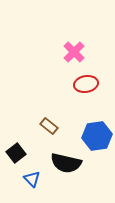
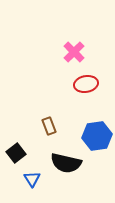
brown rectangle: rotated 30 degrees clockwise
blue triangle: rotated 12 degrees clockwise
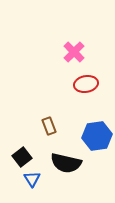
black square: moved 6 px right, 4 px down
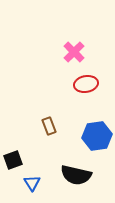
black square: moved 9 px left, 3 px down; rotated 18 degrees clockwise
black semicircle: moved 10 px right, 12 px down
blue triangle: moved 4 px down
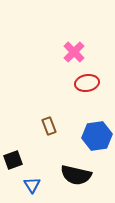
red ellipse: moved 1 px right, 1 px up
blue triangle: moved 2 px down
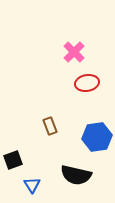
brown rectangle: moved 1 px right
blue hexagon: moved 1 px down
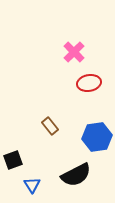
red ellipse: moved 2 px right
brown rectangle: rotated 18 degrees counterclockwise
black semicircle: rotated 40 degrees counterclockwise
